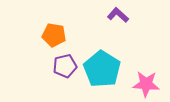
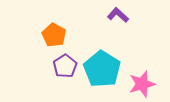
orange pentagon: rotated 20 degrees clockwise
purple pentagon: rotated 20 degrees counterclockwise
pink star: moved 4 px left; rotated 20 degrees counterclockwise
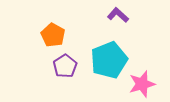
orange pentagon: moved 1 px left
cyan pentagon: moved 7 px right, 9 px up; rotated 18 degrees clockwise
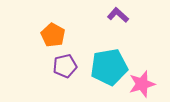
cyan pentagon: moved 7 px down; rotated 12 degrees clockwise
purple pentagon: rotated 20 degrees clockwise
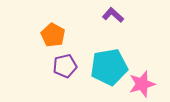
purple L-shape: moved 5 px left
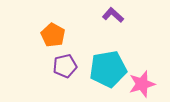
cyan pentagon: moved 1 px left, 2 px down
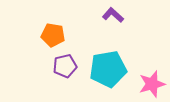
orange pentagon: rotated 20 degrees counterclockwise
pink star: moved 10 px right
